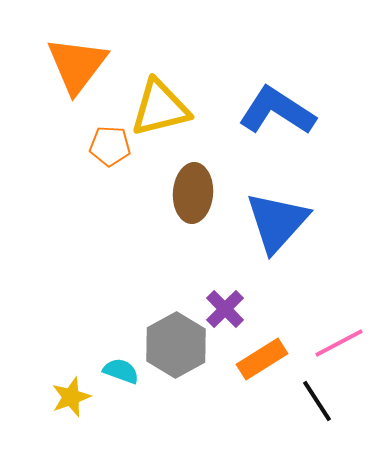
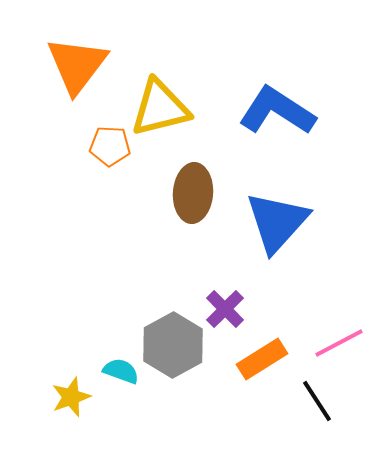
gray hexagon: moved 3 px left
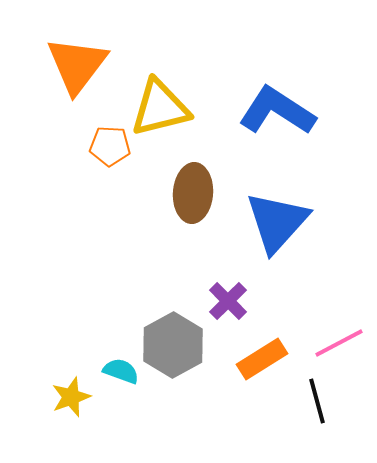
purple cross: moved 3 px right, 8 px up
black line: rotated 18 degrees clockwise
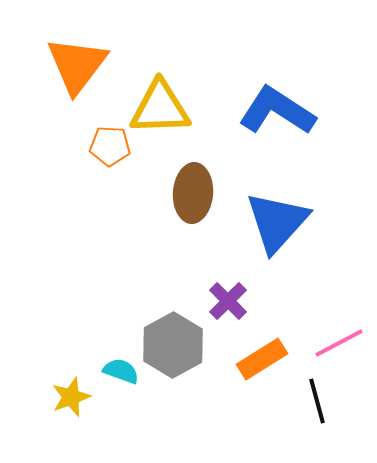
yellow triangle: rotated 12 degrees clockwise
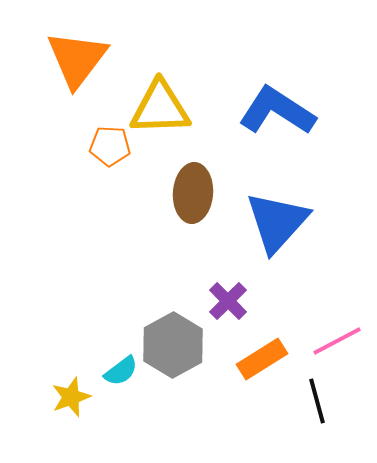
orange triangle: moved 6 px up
pink line: moved 2 px left, 2 px up
cyan semicircle: rotated 123 degrees clockwise
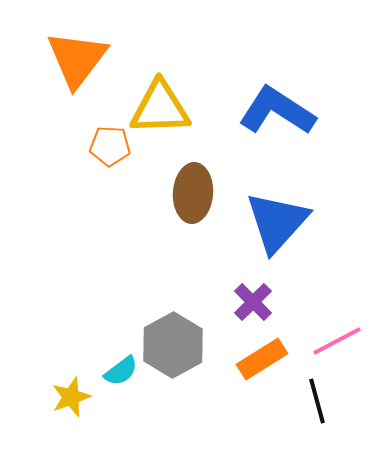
purple cross: moved 25 px right, 1 px down
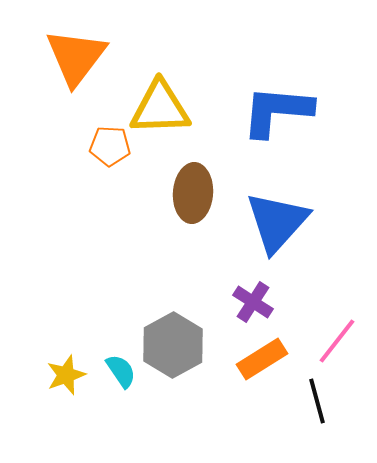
orange triangle: moved 1 px left, 2 px up
blue L-shape: rotated 28 degrees counterclockwise
purple cross: rotated 12 degrees counterclockwise
pink line: rotated 24 degrees counterclockwise
cyan semicircle: rotated 87 degrees counterclockwise
yellow star: moved 5 px left, 22 px up
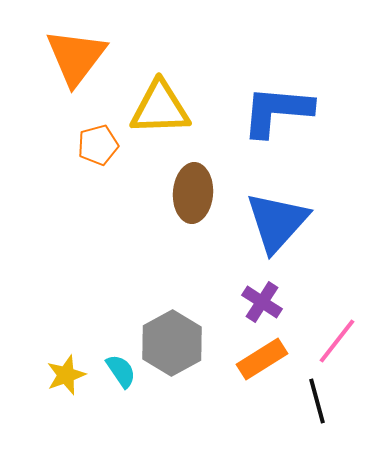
orange pentagon: moved 12 px left, 1 px up; rotated 18 degrees counterclockwise
purple cross: moved 9 px right
gray hexagon: moved 1 px left, 2 px up
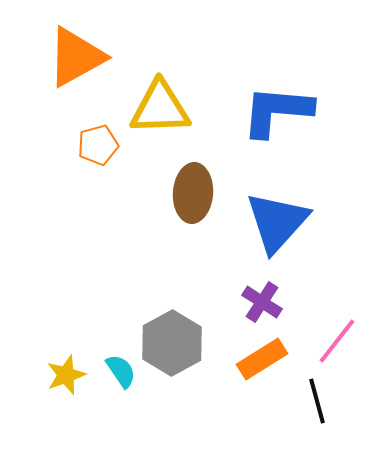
orange triangle: rotated 24 degrees clockwise
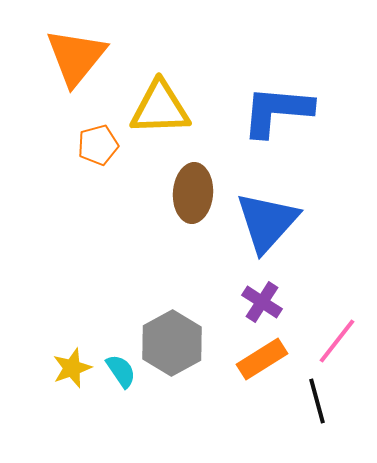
orange triangle: rotated 22 degrees counterclockwise
blue triangle: moved 10 px left
yellow star: moved 6 px right, 7 px up
